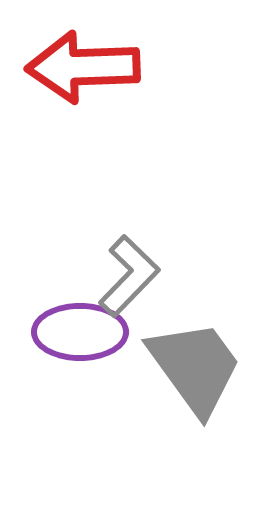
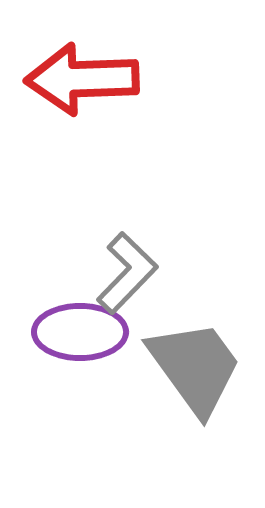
red arrow: moved 1 px left, 12 px down
gray L-shape: moved 2 px left, 3 px up
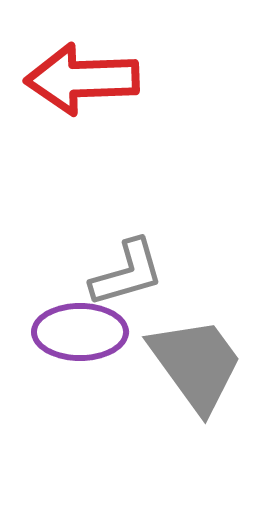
gray L-shape: rotated 30 degrees clockwise
gray trapezoid: moved 1 px right, 3 px up
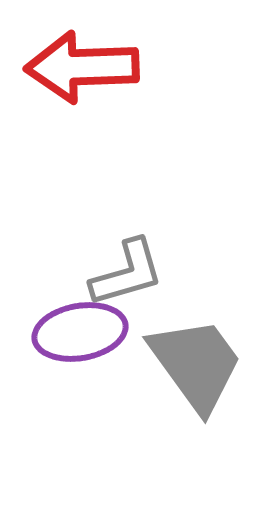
red arrow: moved 12 px up
purple ellipse: rotated 10 degrees counterclockwise
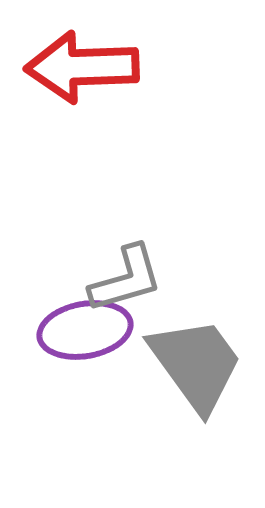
gray L-shape: moved 1 px left, 6 px down
purple ellipse: moved 5 px right, 2 px up
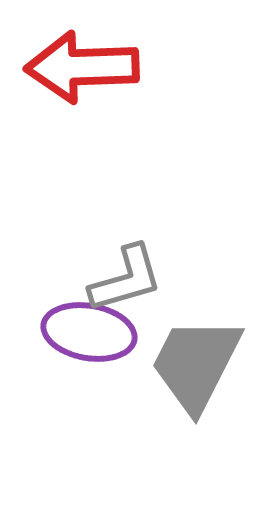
purple ellipse: moved 4 px right, 2 px down; rotated 20 degrees clockwise
gray trapezoid: rotated 117 degrees counterclockwise
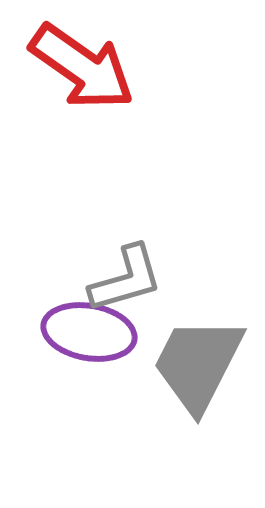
red arrow: rotated 143 degrees counterclockwise
gray trapezoid: moved 2 px right
